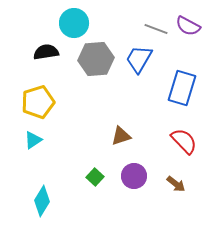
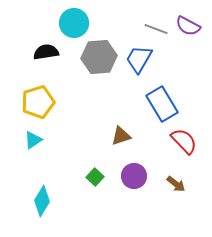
gray hexagon: moved 3 px right, 2 px up
blue rectangle: moved 20 px left, 16 px down; rotated 48 degrees counterclockwise
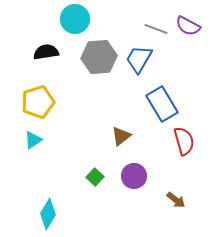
cyan circle: moved 1 px right, 4 px up
brown triangle: rotated 20 degrees counterclockwise
red semicircle: rotated 28 degrees clockwise
brown arrow: moved 16 px down
cyan diamond: moved 6 px right, 13 px down
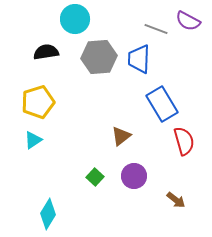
purple semicircle: moved 5 px up
blue trapezoid: rotated 28 degrees counterclockwise
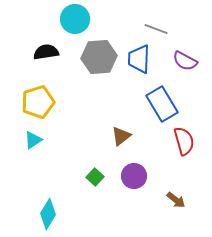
purple semicircle: moved 3 px left, 40 px down
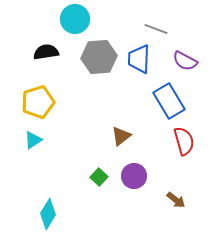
blue rectangle: moved 7 px right, 3 px up
green square: moved 4 px right
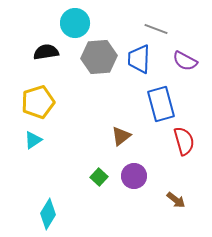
cyan circle: moved 4 px down
blue rectangle: moved 8 px left, 3 px down; rotated 16 degrees clockwise
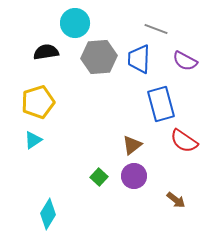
brown triangle: moved 11 px right, 9 px down
red semicircle: rotated 140 degrees clockwise
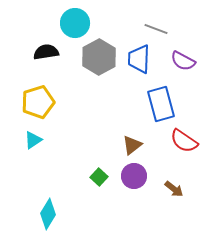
gray hexagon: rotated 24 degrees counterclockwise
purple semicircle: moved 2 px left
brown arrow: moved 2 px left, 11 px up
